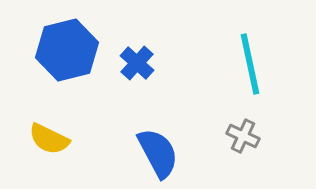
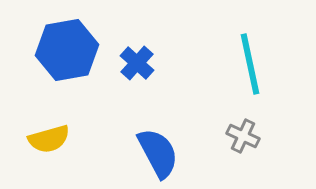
blue hexagon: rotated 4 degrees clockwise
yellow semicircle: rotated 42 degrees counterclockwise
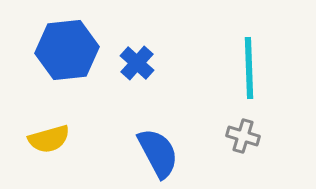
blue hexagon: rotated 4 degrees clockwise
cyan line: moved 1 px left, 4 px down; rotated 10 degrees clockwise
gray cross: rotated 8 degrees counterclockwise
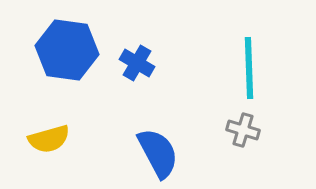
blue hexagon: rotated 14 degrees clockwise
blue cross: rotated 12 degrees counterclockwise
gray cross: moved 6 px up
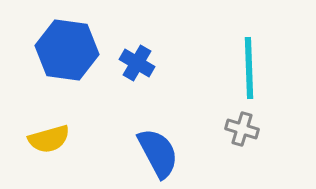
gray cross: moved 1 px left, 1 px up
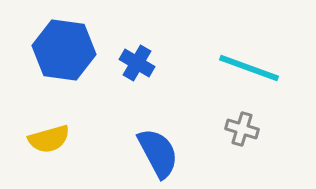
blue hexagon: moved 3 px left
cyan line: rotated 68 degrees counterclockwise
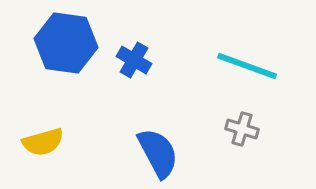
blue hexagon: moved 2 px right, 7 px up
blue cross: moved 3 px left, 3 px up
cyan line: moved 2 px left, 2 px up
yellow semicircle: moved 6 px left, 3 px down
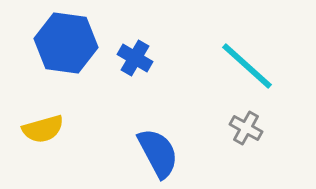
blue cross: moved 1 px right, 2 px up
cyan line: rotated 22 degrees clockwise
gray cross: moved 4 px right, 1 px up; rotated 12 degrees clockwise
yellow semicircle: moved 13 px up
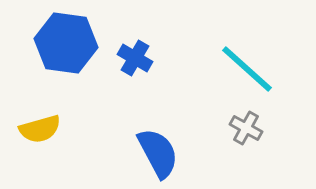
cyan line: moved 3 px down
yellow semicircle: moved 3 px left
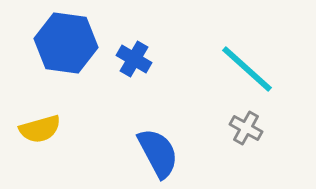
blue cross: moved 1 px left, 1 px down
